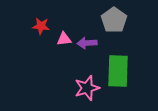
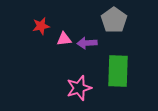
red star: rotated 18 degrees counterclockwise
pink star: moved 8 px left
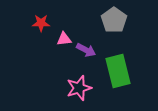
red star: moved 3 px up; rotated 12 degrees clockwise
purple arrow: moved 1 px left, 7 px down; rotated 150 degrees counterclockwise
green rectangle: rotated 16 degrees counterclockwise
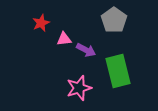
red star: rotated 24 degrees counterclockwise
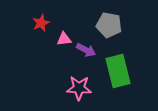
gray pentagon: moved 5 px left, 5 px down; rotated 25 degrees counterclockwise
pink star: rotated 20 degrees clockwise
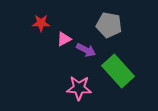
red star: rotated 24 degrees clockwise
pink triangle: rotated 21 degrees counterclockwise
green rectangle: rotated 28 degrees counterclockwise
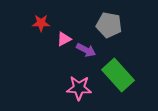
green rectangle: moved 4 px down
